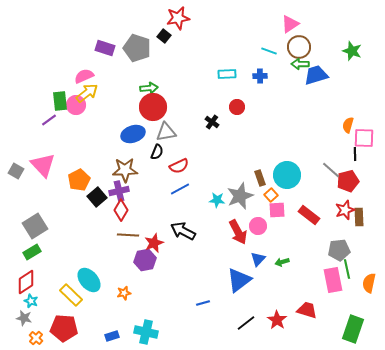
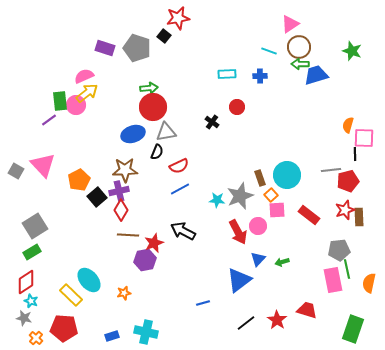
gray line at (331, 170): rotated 48 degrees counterclockwise
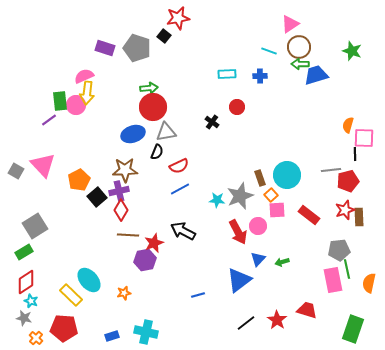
yellow arrow at (87, 93): rotated 135 degrees clockwise
green rectangle at (32, 252): moved 8 px left
blue line at (203, 303): moved 5 px left, 8 px up
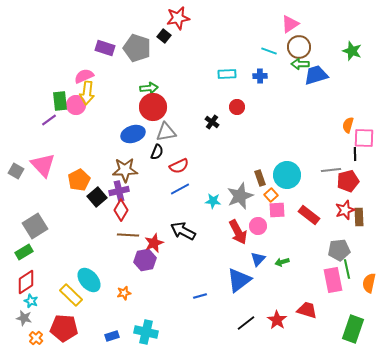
cyan star at (217, 200): moved 4 px left, 1 px down
blue line at (198, 295): moved 2 px right, 1 px down
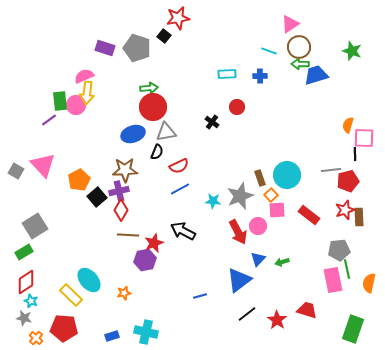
black line at (246, 323): moved 1 px right, 9 px up
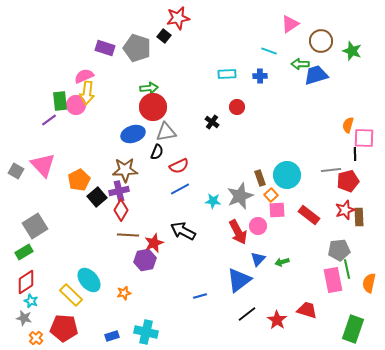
brown circle at (299, 47): moved 22 px right, 6 px up
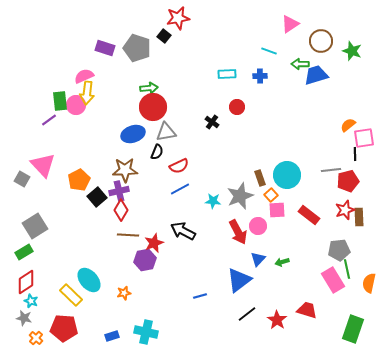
orange semicircle at (348, 125): rotated 35 degrees clockwise
pink square at (364, 138): rotated 10 degrees counterclockwise
gray square at (16, 171): moved 6 px right, 8 px down
pink rectangle at (333, 280): rotated 20 degrees counterclockwise
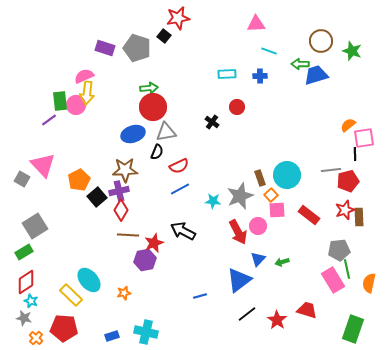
pink triangle at (290, 24): moved 34 px left; rotated 30 degrees clockwise
